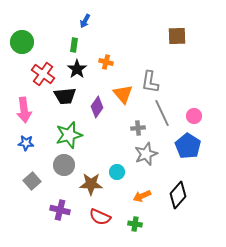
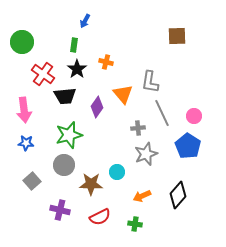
red semicircle: rotated 50 degrees counterclockwise
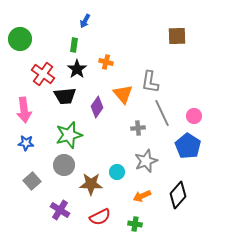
green circle: moved 2 px left, 3 px up
gray star: moved 7 px down
purple cross: rotated 18 degrees clockwise
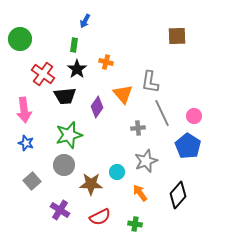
blue star: rotated 14 degrees clockwise
orange arrow: moved 2 px left, 3 px up; rotated 78 degrees clockwise
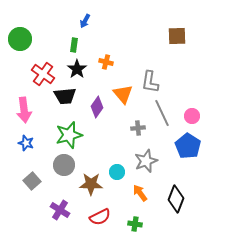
pink circle: moved 2 px left
black diamond: moved 2 px left, 4 px down; rotated 20 degrees counterclockwise
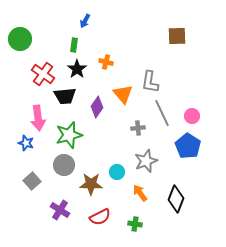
pink arrow: moved 14 px right, 8 px down
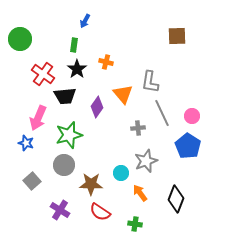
pink arrow: rotated 30 degrees clockwise
cyan circle: moved 4 px right, 1 px down
red semicircle: moved 5 px up; rotated 60 degrees clockwise
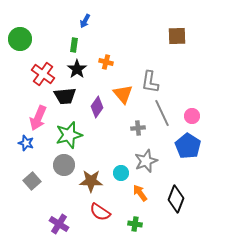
brown star: moved 3 px up
purple cross: moved 1 px left, 14 px down
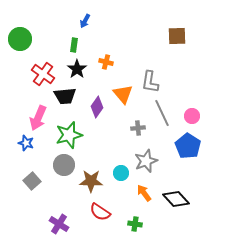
orange arrow: moved 4 px right
black diamond: rotated 64 degrees counterclockwise
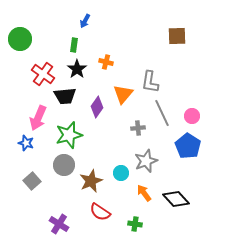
orange triangle: rotated 20 degrees clockwise
brown star: rotated 25 degrees counterclockwise
